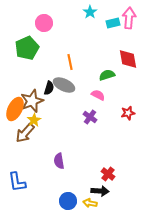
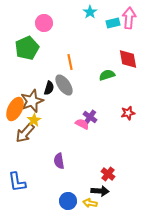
gray ellipse: rotated 30 degrees clockwise
pink semicircle: moved 16 px left, 29 px down
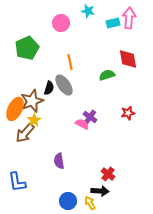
cyan star: moved 2 px left, 1 px up; rotated 24 degrees counterclockwise
pink circle: moved 17 px right
yellow arrow: rotated 48 degrees clockwise
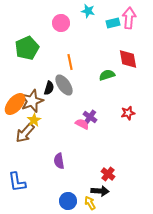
orange ellipse: moved 5 px up; rotated 15 degrees clockwise
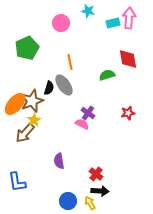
purple cross: moved 2 px left, 4 px up
red cross: moved 12 px left
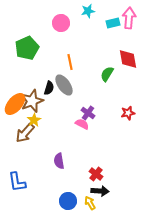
cyan star: rotated 24 degrees counterclockwise
green semicircle: moved 1 px up; rotated 42 degrees counterclockwise
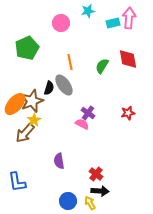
green semicircle: moved 5 px left, 8 px up
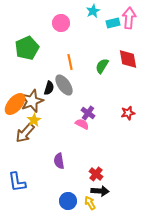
cyan star: moved 5 px right; rotated 16 degrees counterclockwise
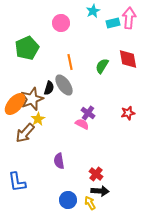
brown star: moved 2 px up
yellow star: moved 4 px right, 1 px up
blue circle: moved 1 px up
